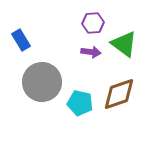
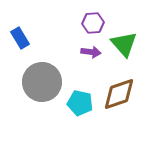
blue rectangle: moved 1 px left, 2 px up
green triangle: rotated 12 degrees clockwise
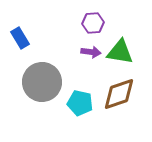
green triangle: moved 4 px left, 8 px down; rotated 40 degrees counterclockwise
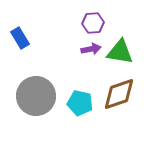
purple arrow: moved 3 px up; rotated 18 degrees counterclockwise
gray circle: moved 6 px left, 14 px down
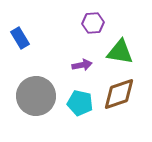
purple arrow: moved 9 px left, 16 px down
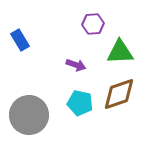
purple hexagon: moved 1 px down
blue rectangle: moved 2 px down
green triangle: rotated 12 degrees counterclockwise
purple arrow: moved 6 px left; rotated 30 degrees clockwise
gray circle: moved 7 px left, 19 px down
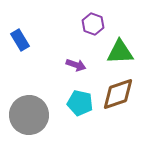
purple hexagon: rotated 25 degrees clockwise
brown diamond: moved 1 px left
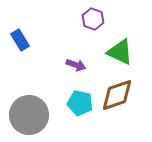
purple hexagon: moved 5 px up
green triangle: rotated 28 degrees clockwise
brown diamond: moved 1 px left, 1 px down
